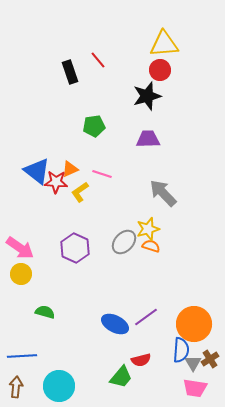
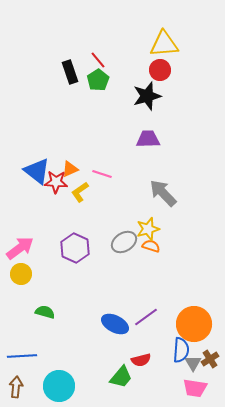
green pentagon: moved 4 px right, 46 px up; rotated 25 degrees counterclockwise
gray ellipse: rotated 15 degrees clockwise
pink arrow: rotated 72 degrees counterclockwise
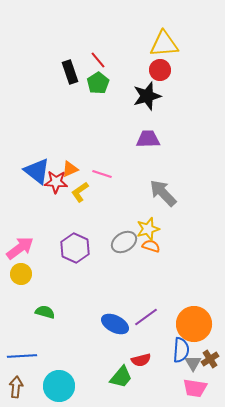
green pentagon: moved 3 px down
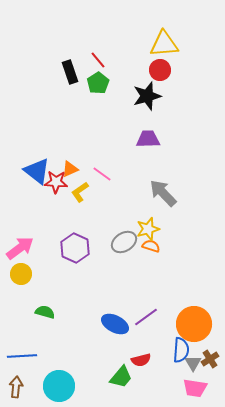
pink line: rotated 18 degrees clockwise
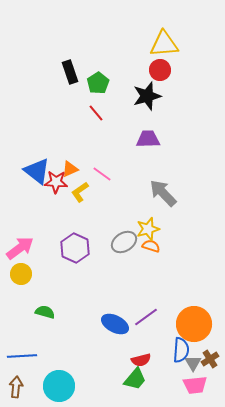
red line: moved 2 px left, 53 px down
green trapezoid: moved 14 px right, 2 px down
pink trapezoid: moved 3 px up; rotated 15 degrees counterclockwise
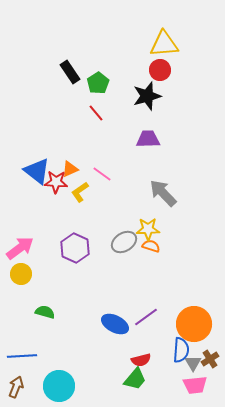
black rectangle: rotated 15 degrees counterclockwise
yellow star: rotated 15 degrees clockwise
brown arrow: rotated 15 degrees clockwise
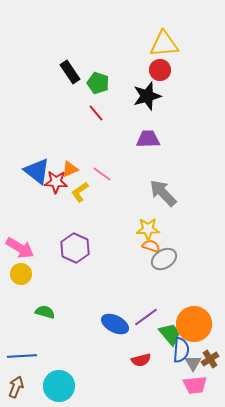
green pentagon: rotated 20 degrees counterclockwise
gray ellipse: moved 40 px right, 17 px down
pink arrow: rotated 68 degrees clockwise
green trapezoid: moved 35 px right, 45 px up; rotated 80 degrees counterclockwise
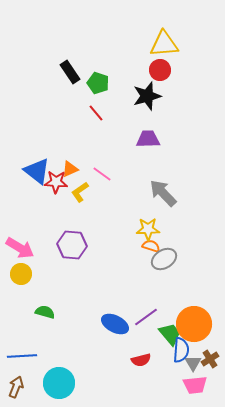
purple hexagon: moved 3 px left, 3 px up; rotated 20 degrees counterclockwise
cyan circle: moved 3 px up
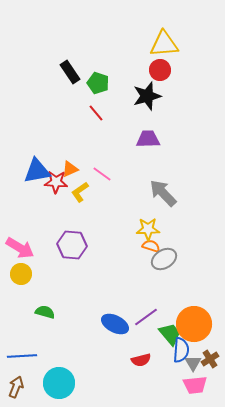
blue triangle: rotated 48 degrees counterclockwise
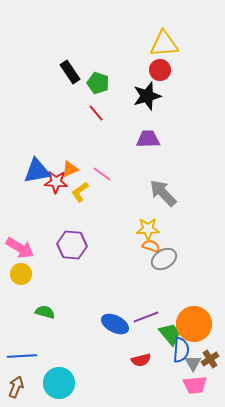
purple line: rotated 15 degrees clockwise
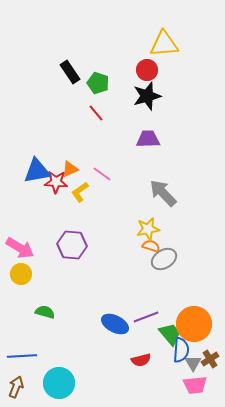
red circle: moved 13 px left
yellow star: rotated 10 degrees counterclockwise
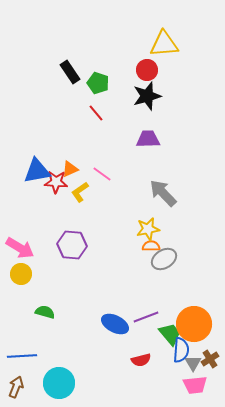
orange semicircle: rotated 18 degrees counterclockwise
